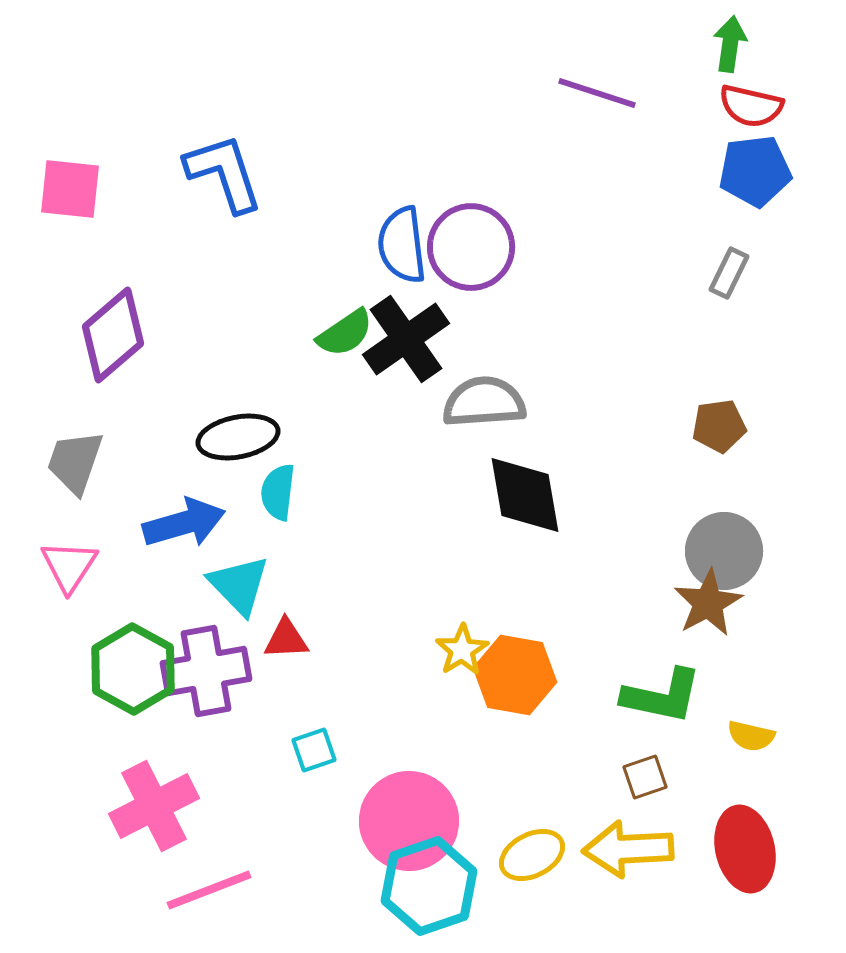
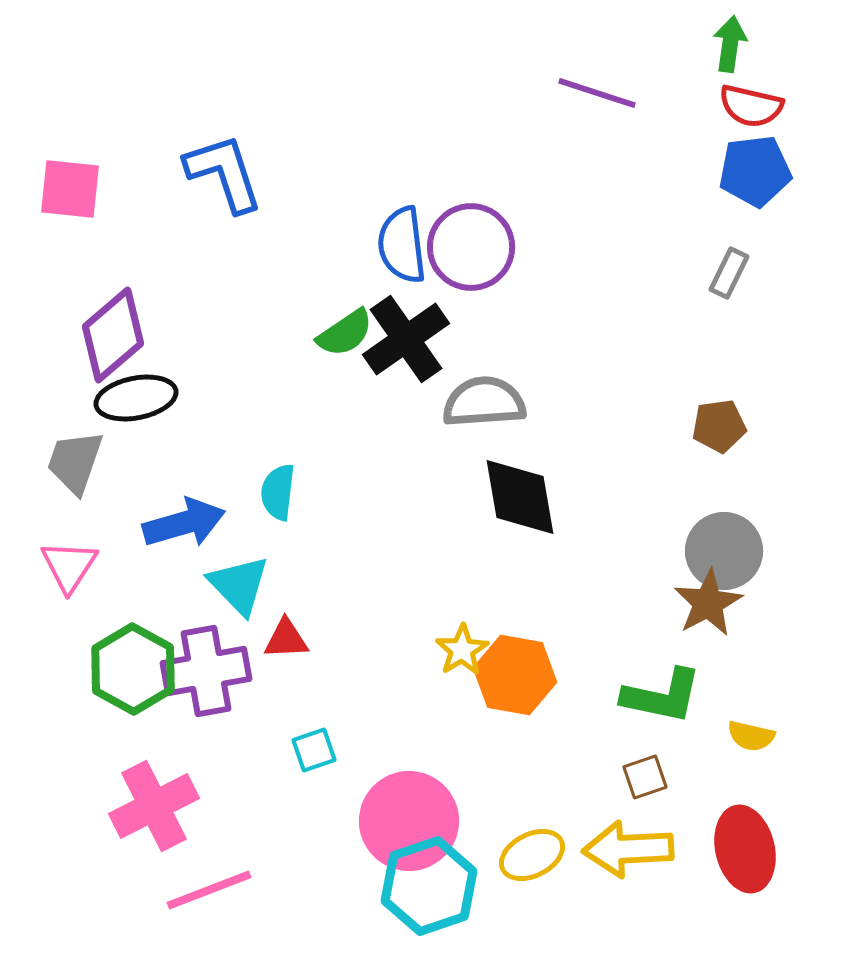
black ellipse: moved 102 px left, 39 px up
black diamond: moved 5 px left, 2 px down
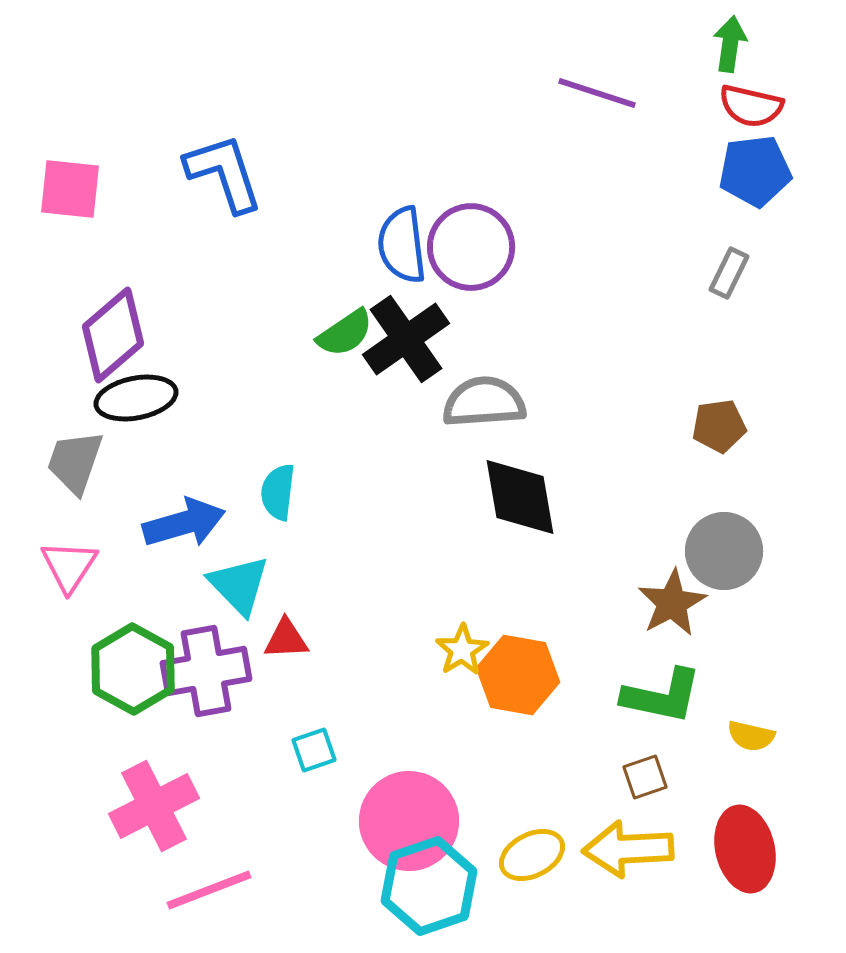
brown star: moved 36 px left
orange hexagon: moved 3 px right
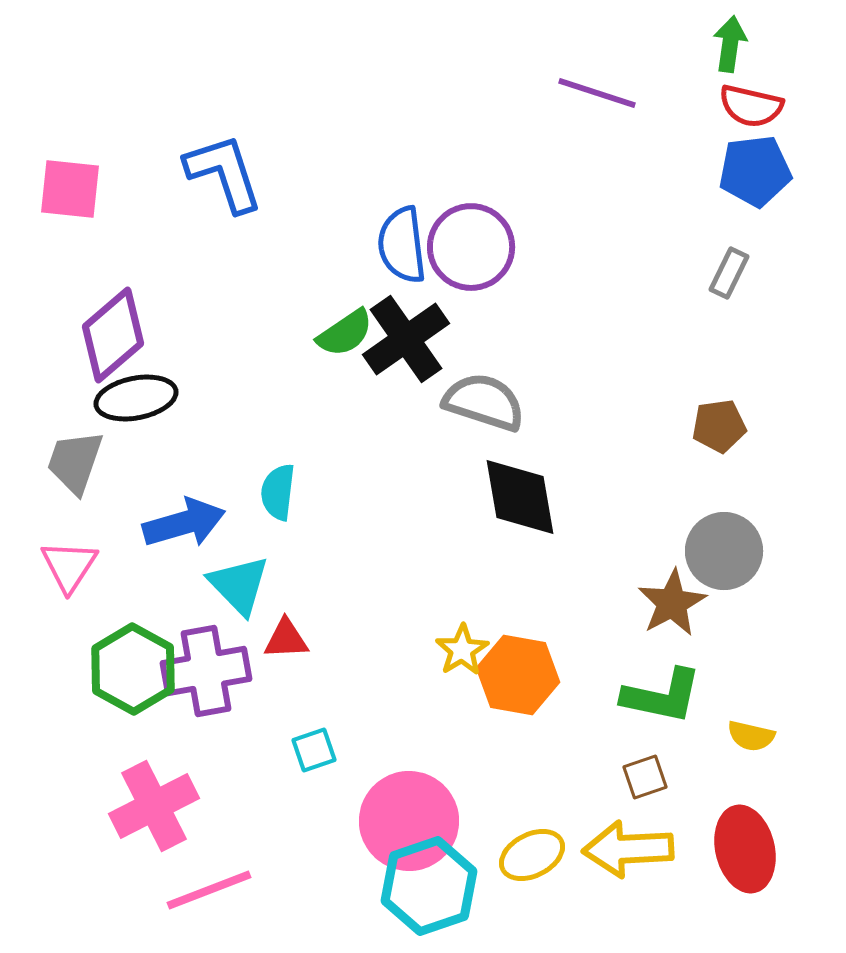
gray semicircle: rotated 22 degrees clockwise
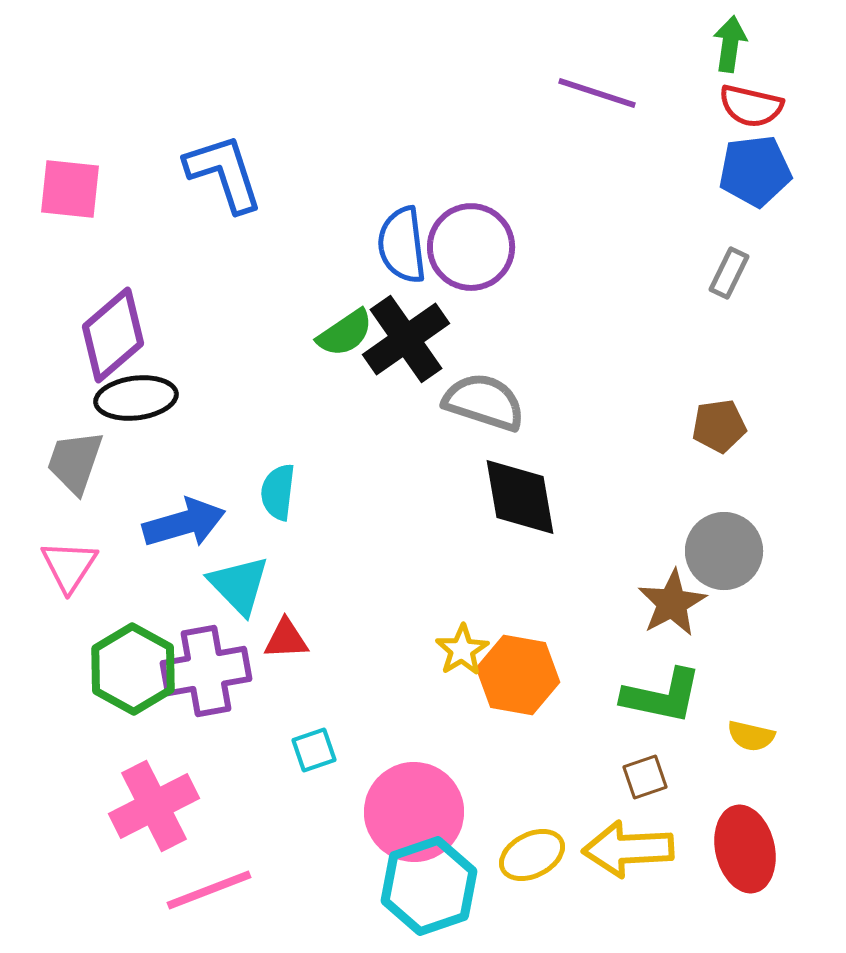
black ellipse: rotated 4 degrees clockwise
pink circle: moved 5 px right, 9 px up
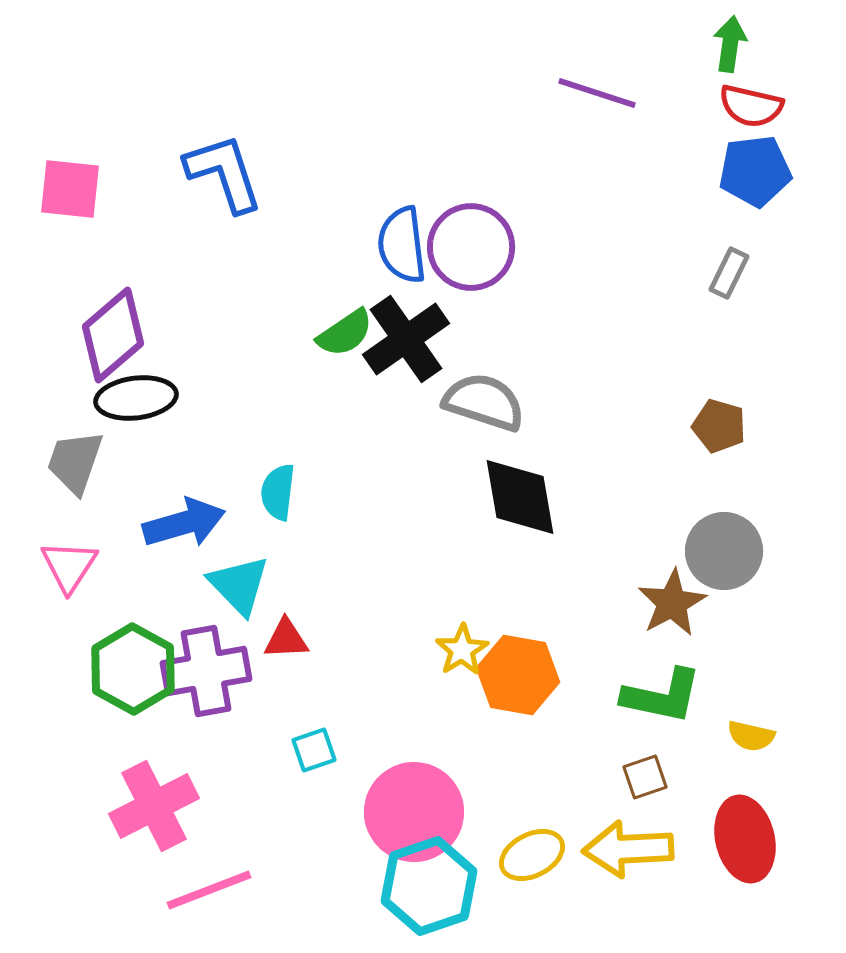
brown pentagon: rotated 24 degrees clockwise
red ellipse: moved 10 px up
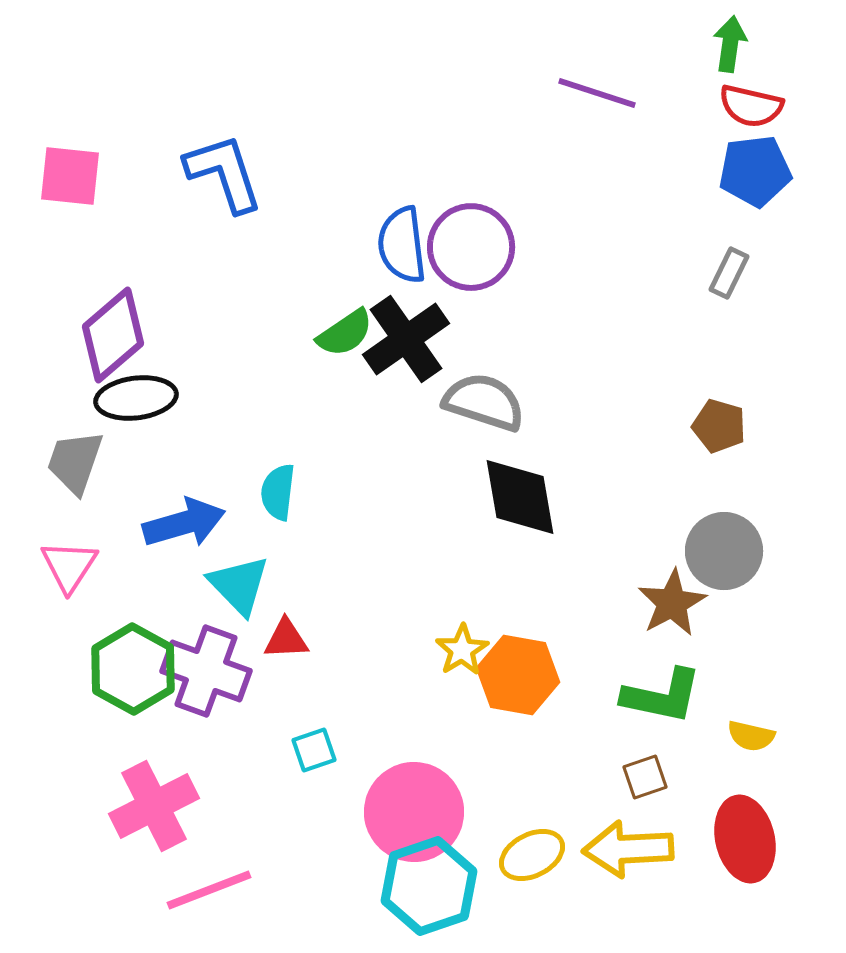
pink square: moved 13 px up
purple cross: rotated 30 degrees clockwise
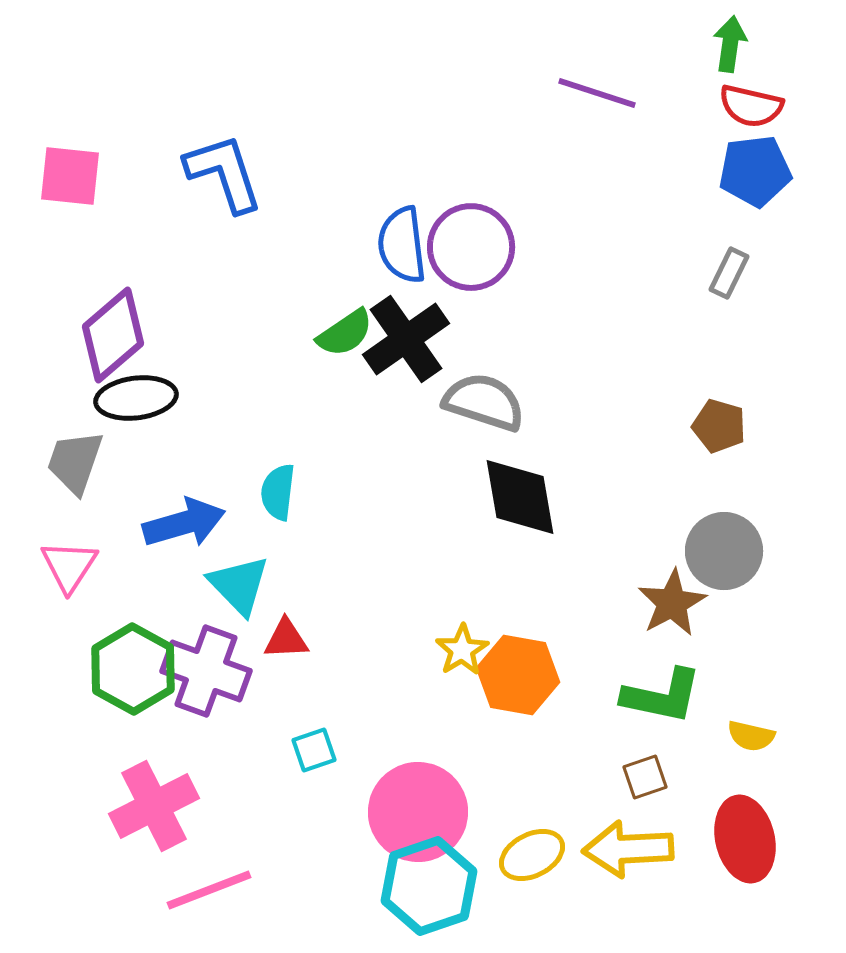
pink circle: moved 4 px right
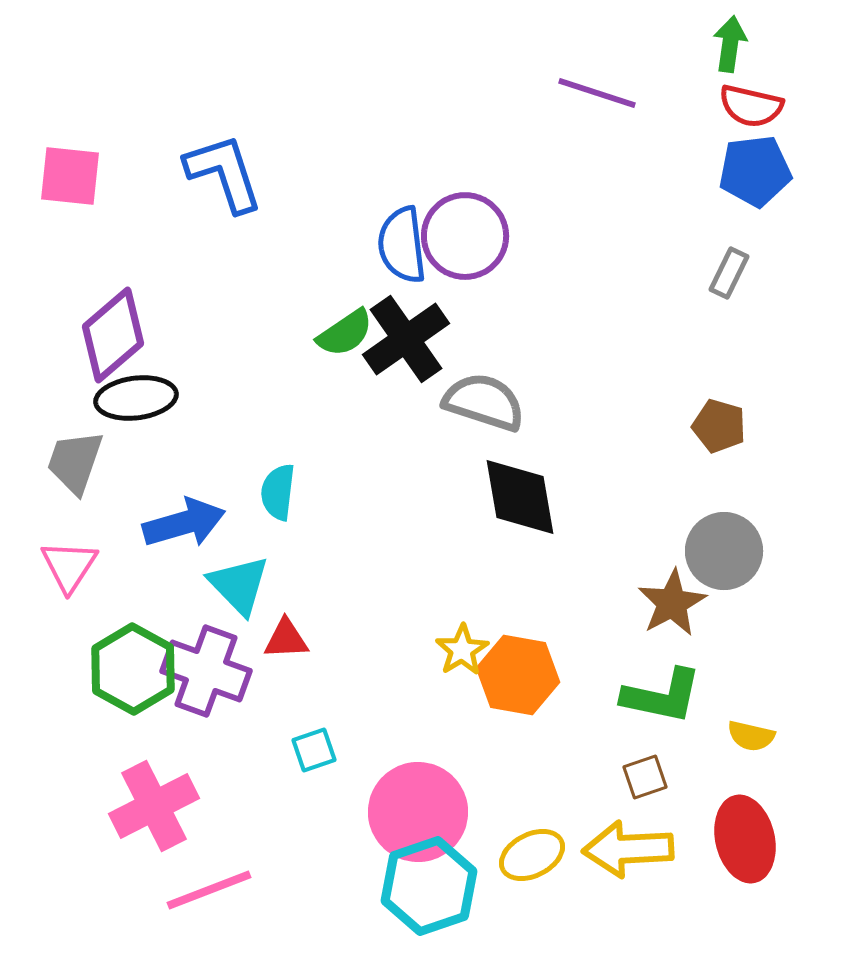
purple circle: moved 6 px left, 11 px up
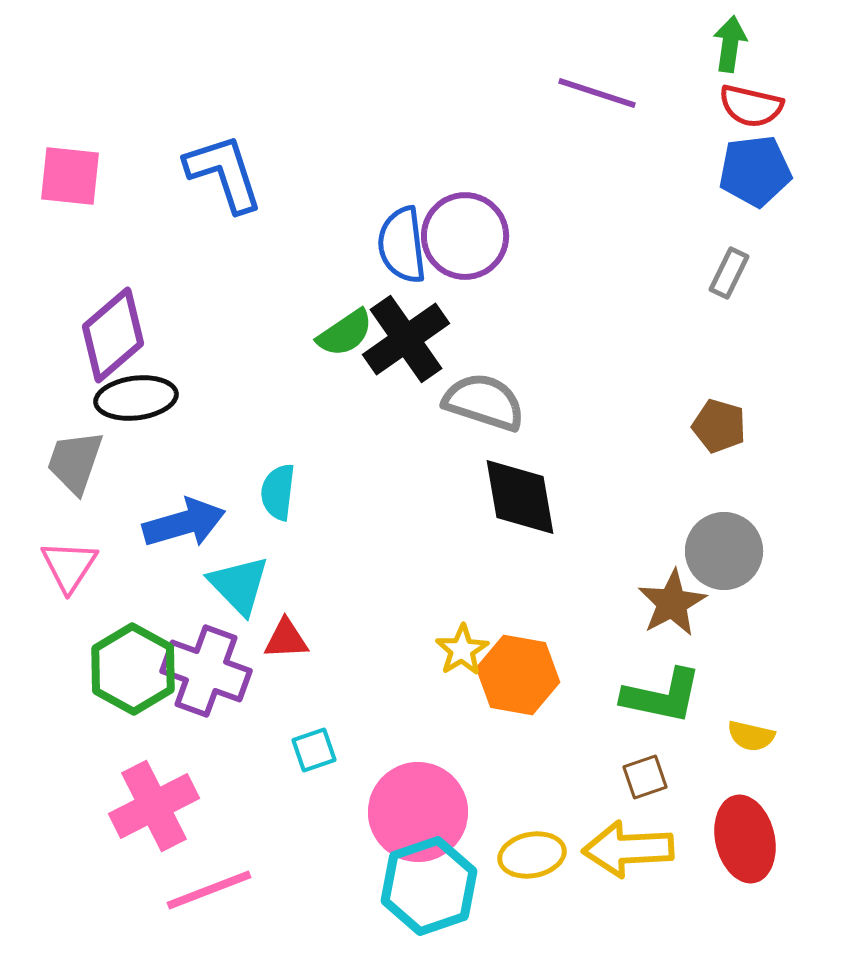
yellow ellipse: rotated 16 degrees clockwise
